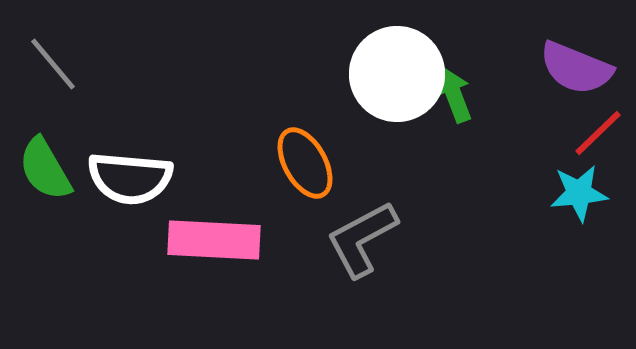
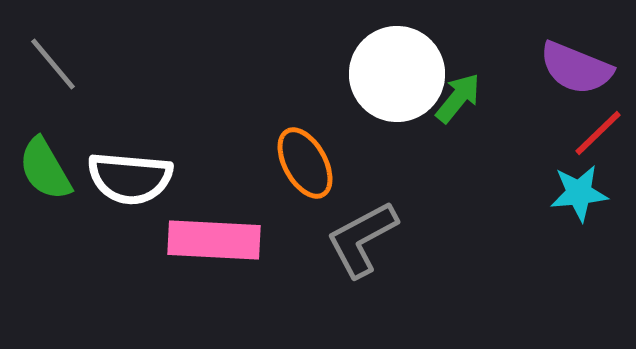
green arrow: moved 4 px right, 3 px down; rotated 60 degrees clockwise
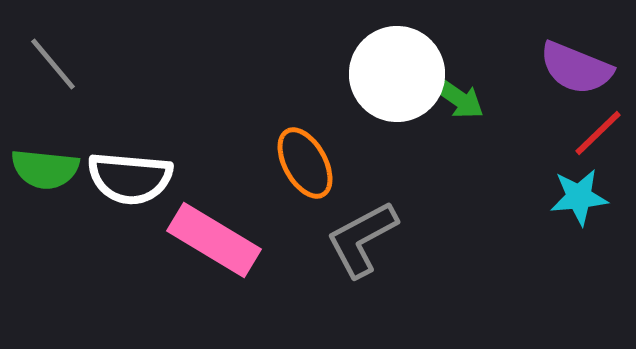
green arrow: rotated 86 degrees clockwise
green semicircle: rotated 54 degrees counterclockwise
cyan star: moved 4 px down
pink rectangle: rotated 28 degrees clockwise
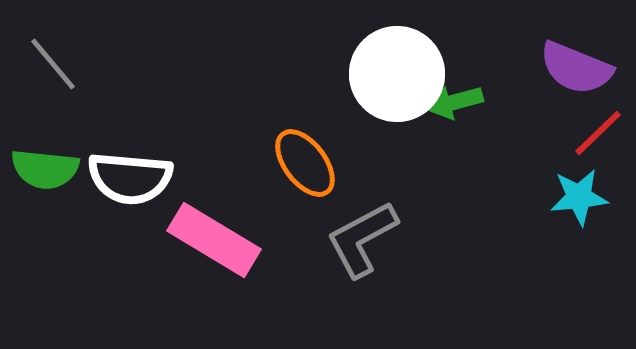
green arrow: moved 3 px left, 4 px down; rotated 130 degrees clockwise
orange ellipse: rotated 8 degrees counterclockwise
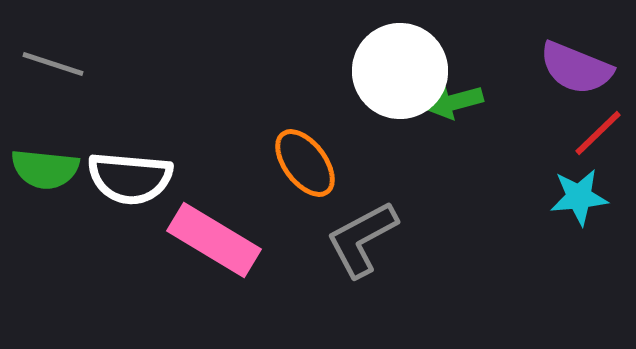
gray line: rotated 32 degrees counterclockwise
white circle: moved 3 px right, 3 px up
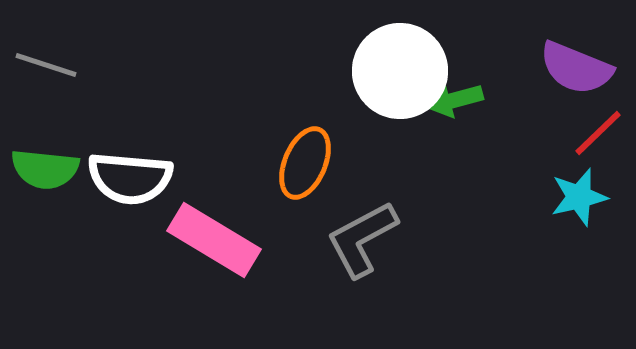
gray line: moved 7 px left, 1 px down
green arrow: moved 2 px up
orange ellipse: rotated 60 degrees clockwise
cyan star: rotated 8 degrees counterclockwise
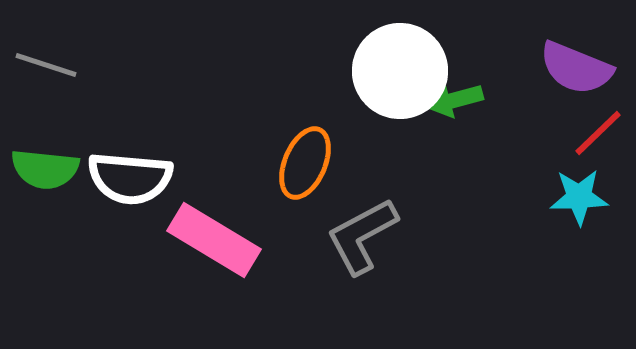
cyan star: rotated 12 degrees clockwise
gray L-shape: moved 3 px up
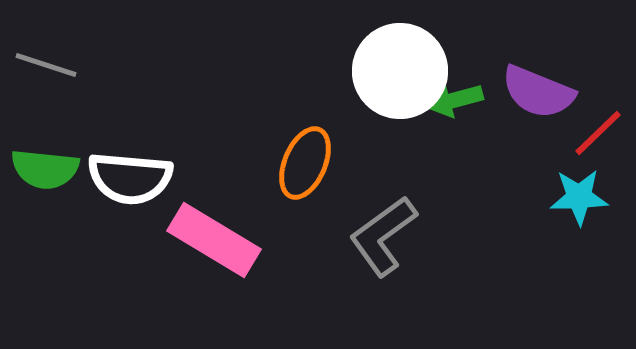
purple semicircle: moved 38 px left, 24 px down
gray L-shape: moved 21 px right; rotated 8 degrees counterclockwise
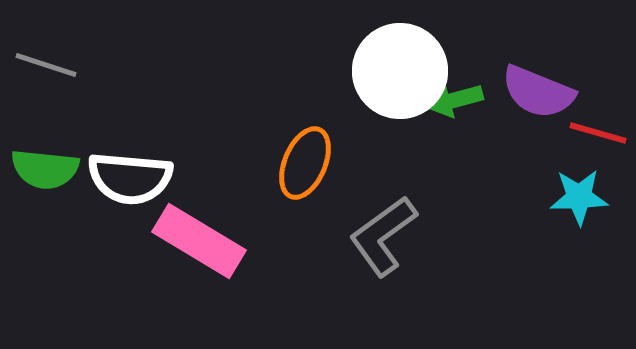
red line: rotated 60 degrees clockwise
pink rectangle: moved 15 px left, 1 px down
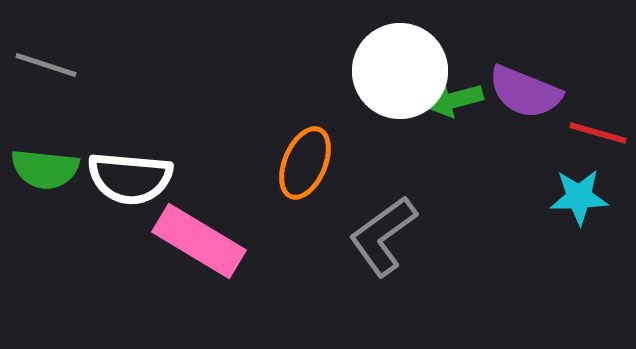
purple semicircle: moved 13 px left
